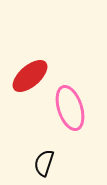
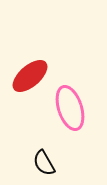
black semicircle: rotated 48 degrees counterclockwise
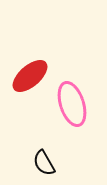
pink ellipse: moved 2 px right, 4 px up
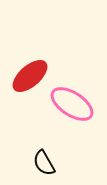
pink ellipse: rotated 39 degrees counterclockwise
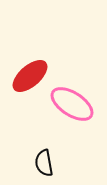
black semicircle: rotated 20 degrees clockwise
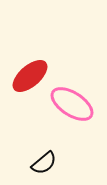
black semicircle: rotated 120 degrees counterclockwise
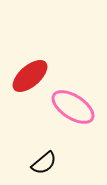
pink ellipse: moved 1 px right, 3 px down
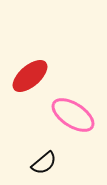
pink ellipse: moved 8 px down
